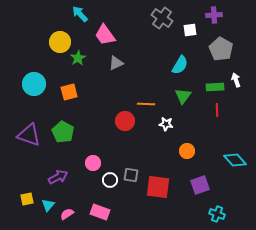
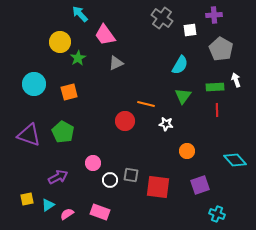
orange line: rotated 12 degrees clockwise
cyan triangle: rotated 16 degrees clockwise
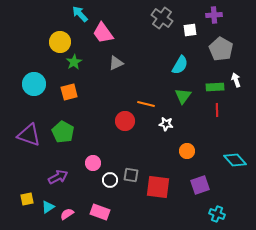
pink trapezoid: moved 2 px left, 2 px up
green star: moved 4 px left, 4 px down
cyan triangle: moved 2 px down
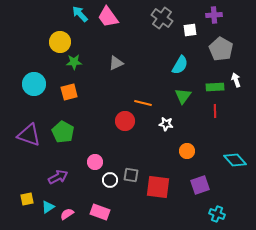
pink trapezoid: moved 5 px right, 16 px up
green star: rotated 28 degrees clockwise
orange line: moved 3 px left, 1 px up
red line: moved 2 px left, 1 px down
pink circle: moved 2 px right, 1 px up
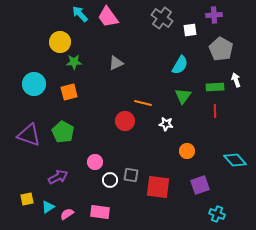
pink rectangle: rotated 12 degrees counterclockwise
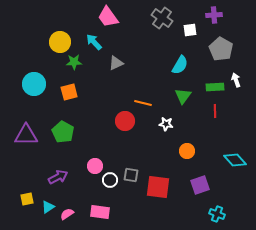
cyan arrow: moved 14 px right, 28 px down
purple triangle: moved 3 px left; rotated 20 degrees counterclockwise
pink circle: moved 4 px down
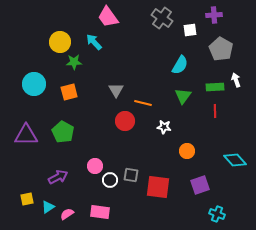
gray triangle: moved 27 px down; rotated 35 degrees counterclockwise
white star: moved 2 px left, 3 px down
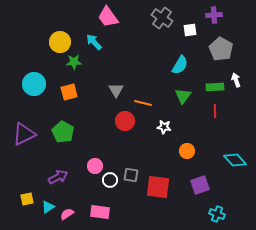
purple triangle: moved 2 px left, 1 px up; rotated 25 degrees counterclockwise
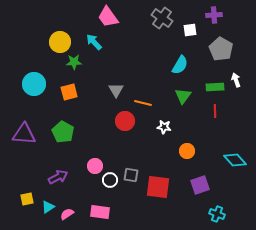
purple triangle: rotated 30 degrees clockwise
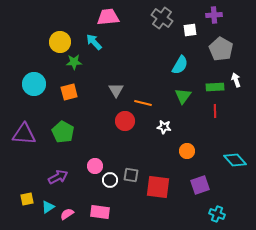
pink trapezoid: rotated 120 degrees clockwise
